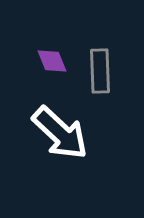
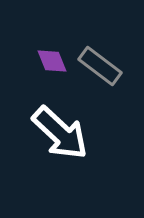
gray rectangle: moved 5 px up; rotated 51 degrees counterclockwise
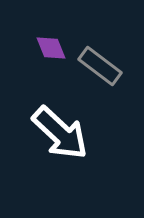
purple diamond: moved 1 px left, 13 px up
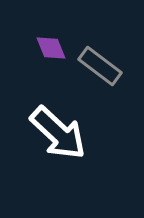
white arrow: moved 2 px left
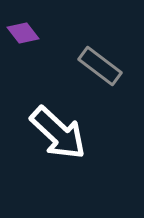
purple diamond: moved 28 px left, 15 px up; rotated 16 degrees counterclockwise
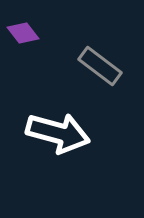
white arrow: rotated 28 degrees counterclockwise
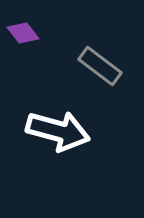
white arrow: moved 2 px up
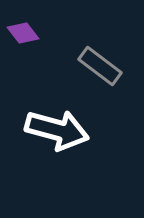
white arrow: moved 1 px left, 1 px up
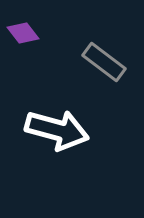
gray rectangle: moved 4 px right, 4 px up
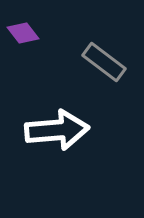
white arrow: rotated 20 degrees counterclockwise
